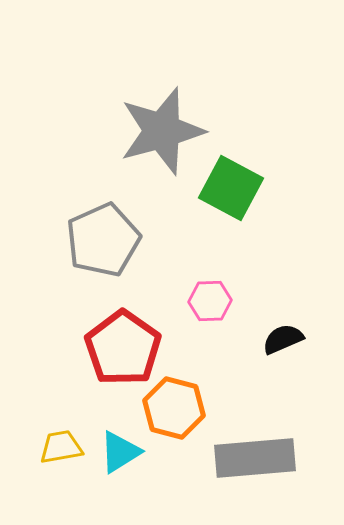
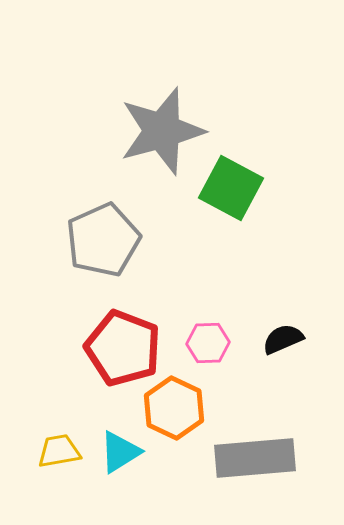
pink hexagon: moved 2 px left, 42 px down
red pentagon: rotated 14 degrees counterclockwise
orange hexagon: rotated 10 degrees clockwise
yellow trapezoid: moved 2 px left, 4 px down
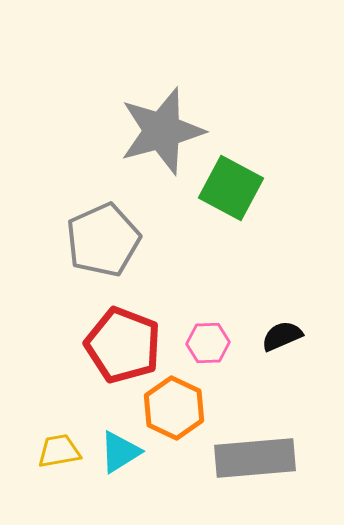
black semicircle: moved 1 px left, 3 px up
red pentagon: moved 3 px up
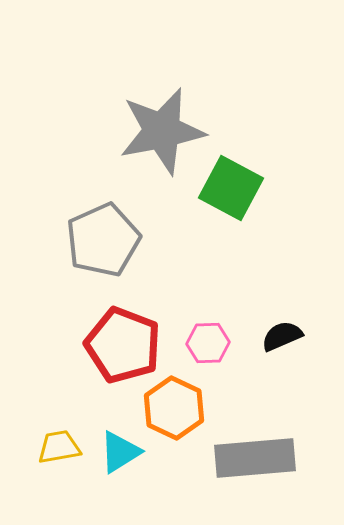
gray star: rotated 4 degrees clockwise
yellow trapezoid: moved 4 px up
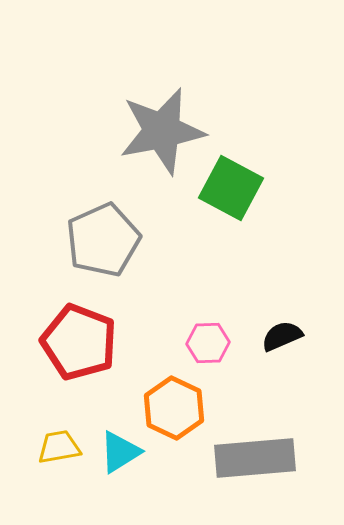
red pentagon: moved 44 px left, 3 px up
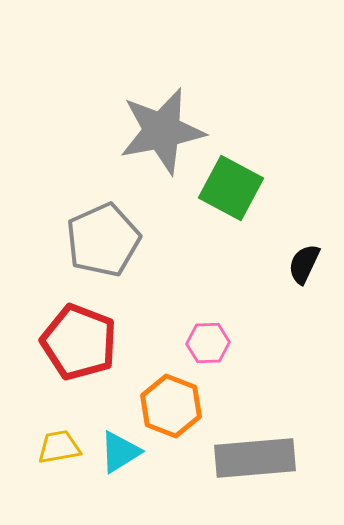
black semicircle: moved 22 px right, 72 px up; rotated 42 degrees counterclockwise
orange hexagon: moved 3 px left, 2 px up; rotated 4 degrees counterclockwise
